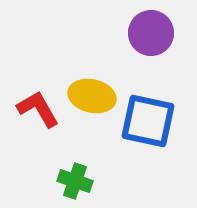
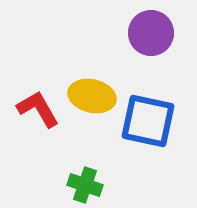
green cross: moved 10 px right, 4 px down
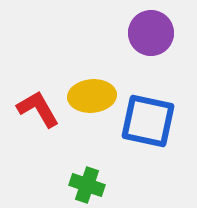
yellow ellipse: rotated 18 degrees counterclockwise
green cross: moved 2 px right
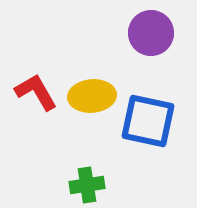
red L-shape: moved 2 px left, 17 px up
green cross: rotated 28 degrees counterclockwise
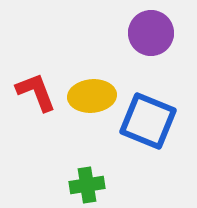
red L-shape: rotated 9 degrees clockwise
blue square: rotated 10 degrees clockwise
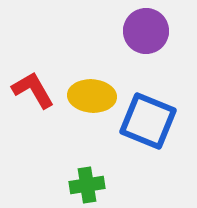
purple circle: moved 5 px left, 2 px up
red L-shape: moved 3 px left, 2 px up; rotated 9 degrees counterclockwise
yellow ellipse: rotated 9 degrees clockwise
